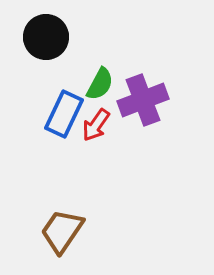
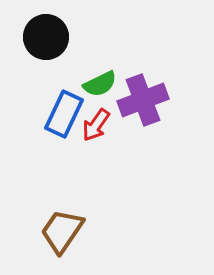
green semicircle: rotated 36 degrees clockwise
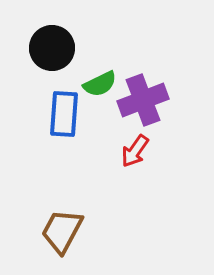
black circle: moved 6 px right, 11 px down
blue rectangle: rotated 21 degrees counterclockwise
red arrow: moved 39 px right, 26 px down
brown trapezoid: rotated 6 degrees counterclockwise
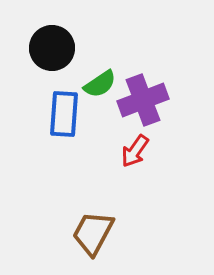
green semicircle: rotated 8 degrees counterclockwise
brown trapezoid: moved 31 px right, 2 px down
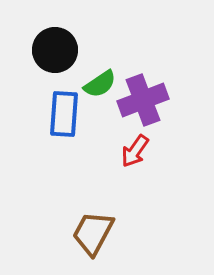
black circle: moved 3 px right, 2 px down
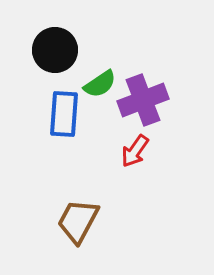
brown trapezoid: moved 15 px left, 12 px up
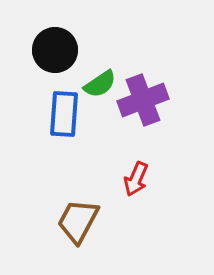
red arrow: moved 1 px right, 28 px down; rotated 12 degrees counterclockwise
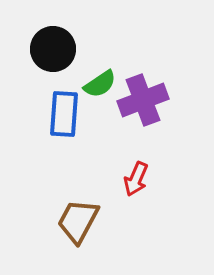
black circle: moved 2 px left, 1 px up
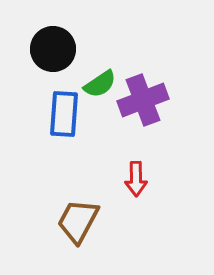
red arrow: rotated 24 degrees counterclockwise
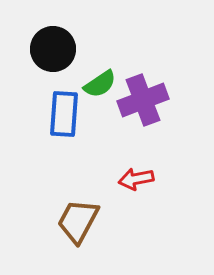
red arrow: rotated 80 degrees clockwise
